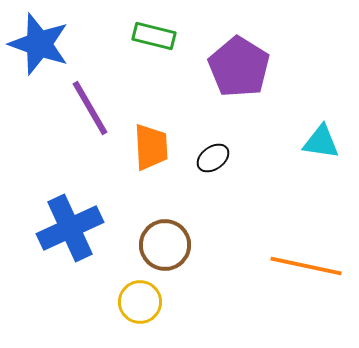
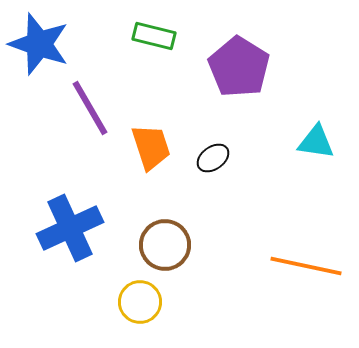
cyan triangle: moved 5 px left
orange trapezoid: rotated 15 degrees counterclockwise
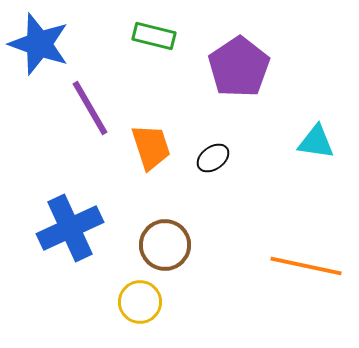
purple pentagon: rotated 6 degrees clockwise
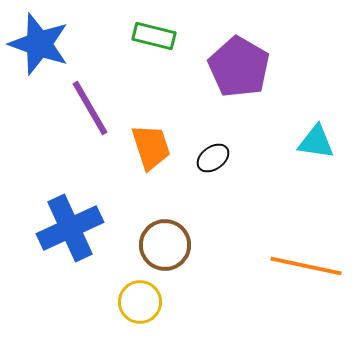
purple pentagon: rotated 8 degrees counterclockwise
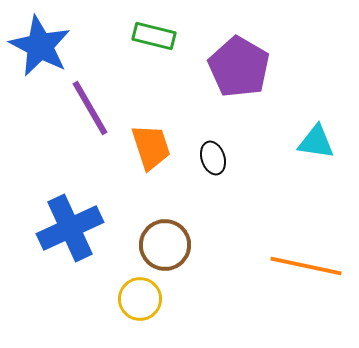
blue star: moved 1 px right, 2 px down; rotated 8 degrees clockwise
black ellipse: rotated 72 degrees counterclockwise
yellow circle: moved 3 px up
